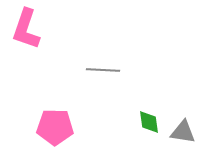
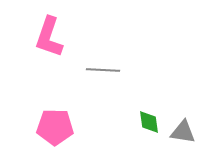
pink L-shape: moved 23 px right, 8 px down
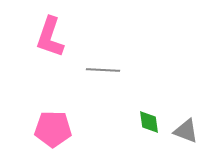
pink L-shape: moved 1 px right
pink pentagon: moved 2 px left, 2 px down
gray triangle: moved 3 px right, 1 px up; rotated 12 degrees clockwise
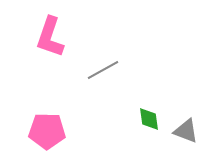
gray line: rotated 32 degrees counterclockwise
green diamond: moved 3 px up
pink pentagon: moved 6 px left, 2 px down
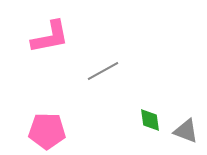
pink L-shape: rotated 120 degrees counterclockwise
gray line: moved 1 px down
green diamond: moved 1 px right, 1 px down
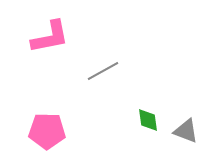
green diamond: moved 2 px left
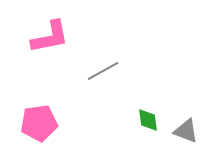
pink pentagon: moved 8 px left, 8 px up; rotated 9 degrees counterclockwise
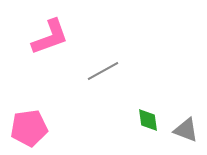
pink L-shape: rotated 9 degrees counterclockwise
pink pentagon: moved 10 px left, 5 px down
gray triangle: moved 1 px up
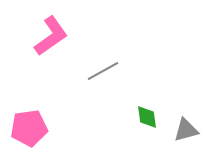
pink L-shape: moved 1 px right, 1 px up; rotated 15 degrees counterclockwise
green diamond: moved 1 px left, 3 px up
gray triangle: rotated 36 degrees counterclockwise
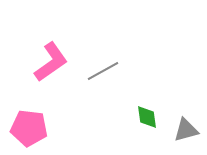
pink L-shape: moved 26 px down
pink pentagon: rotated 15 degrees clockwise
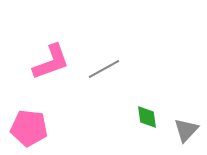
pink L-shape: rotated 15 degrees clockwise
gray line: moved 1 px right, 2 px up
gray triangle: rotated 32 degrees counterclockwise
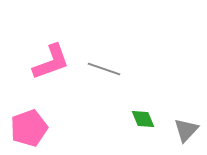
gray line: rotated 48 degrees clockwise
green diamond: moved 4 px left, 2 px down; rotated 15 degrees counterclockwise
pink pentagon: rotated 27 degrees counterclockwise
